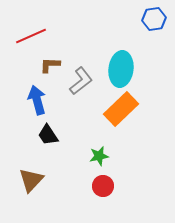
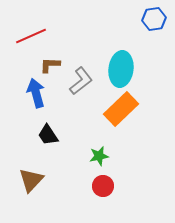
blue arrow: moved 1 px left, 7 px up
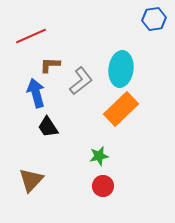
black trapezoid: moved 8 px up
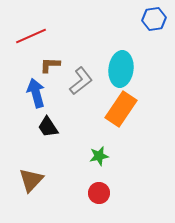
orange rectangle: rotated 12 degrees counterclockwise
red circle: moved 4 px left, 7 px down
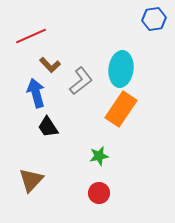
brown L-shape: rotated 135 degrees counterclockwise
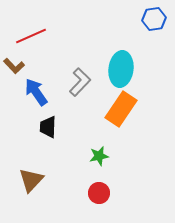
brown L-shape: moved 36 px left, 1 px down
gray L-shape: moved 1 px left, 1 px down; rotated 8 degrees counterclockwise
blue arrow: moved 1 px up; rotated 20 degrees counterclockwise
black trapezoid: rotated 35 degrees clockwise
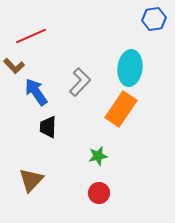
cyan ellipse: moved 9 px right, 1 px up
green star: moved 1 px left
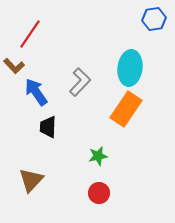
red line: moved 1 px left, 2 px up; rotated 32 degrees counterclockwise
orange rectangle: moved 5 px right
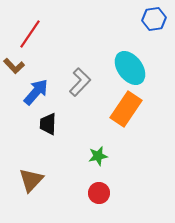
cyan ellipse: rotated 44 degrees counterclockwise
blue arrow: rotated 76 degrees clockwise
black trapezoid: moved 3 px up
